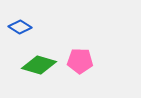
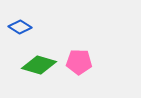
pink pentagon: moved 1 px left, 1 px down
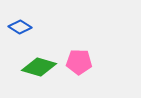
green diamond: moved 2 px down
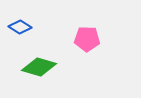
pink pentagon: moved 8 px right, 23 px up
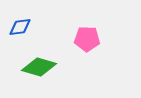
blue diamond: rotated 40 degrees counterclockwise
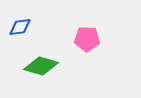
green diamond: moved 2 px right, 1 px up
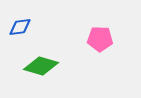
pink pentagon: moved 13 px right
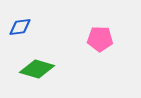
green diamond: moved 4 px left, 3 px down
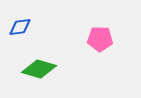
green diamond: moved 2 px right
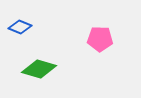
blue diamond: rotated 30 degrees clockwise
